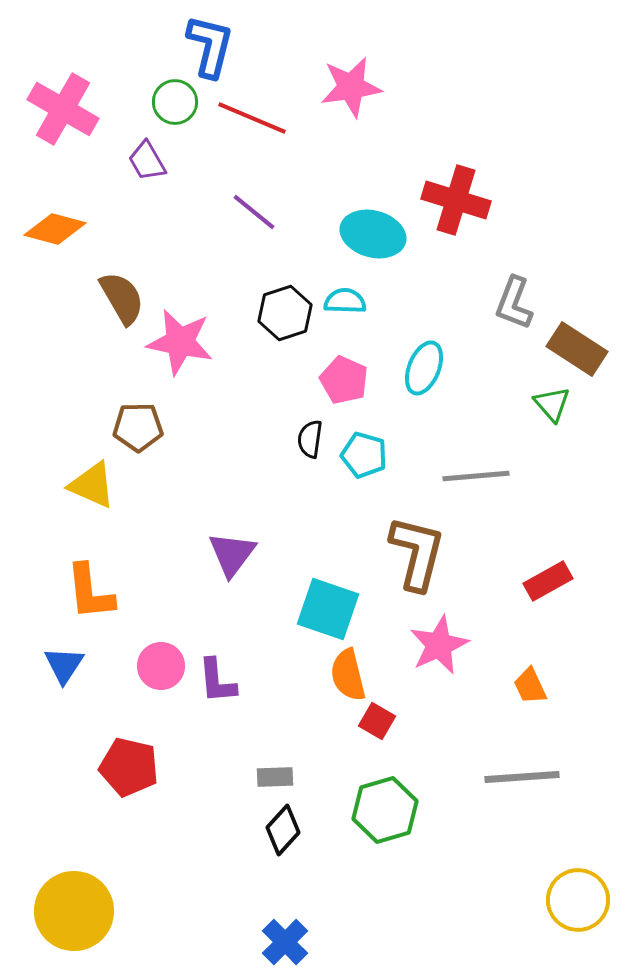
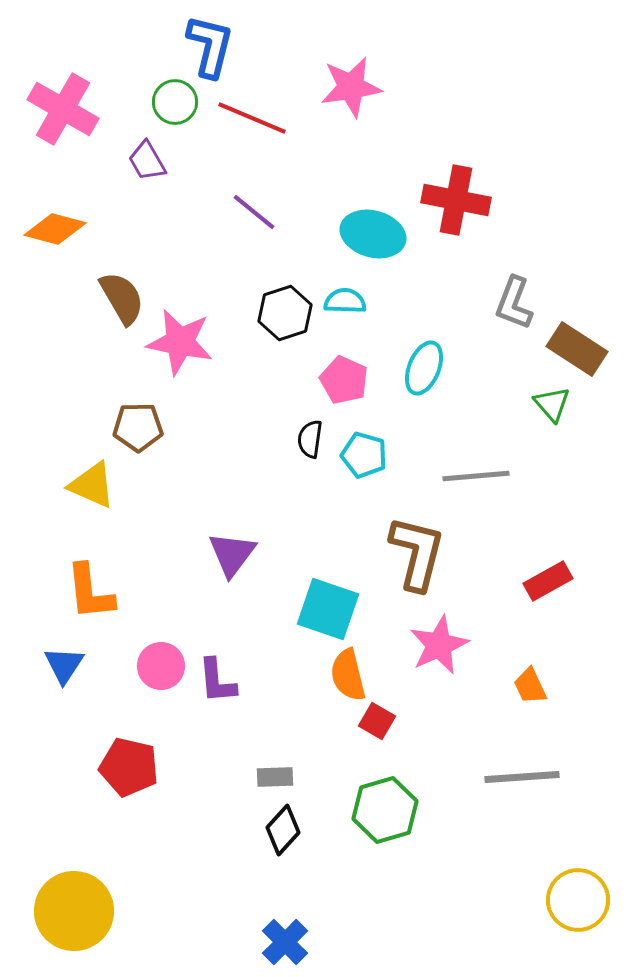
red cross at (456, 200): rotated 6 degrees counterclockwise
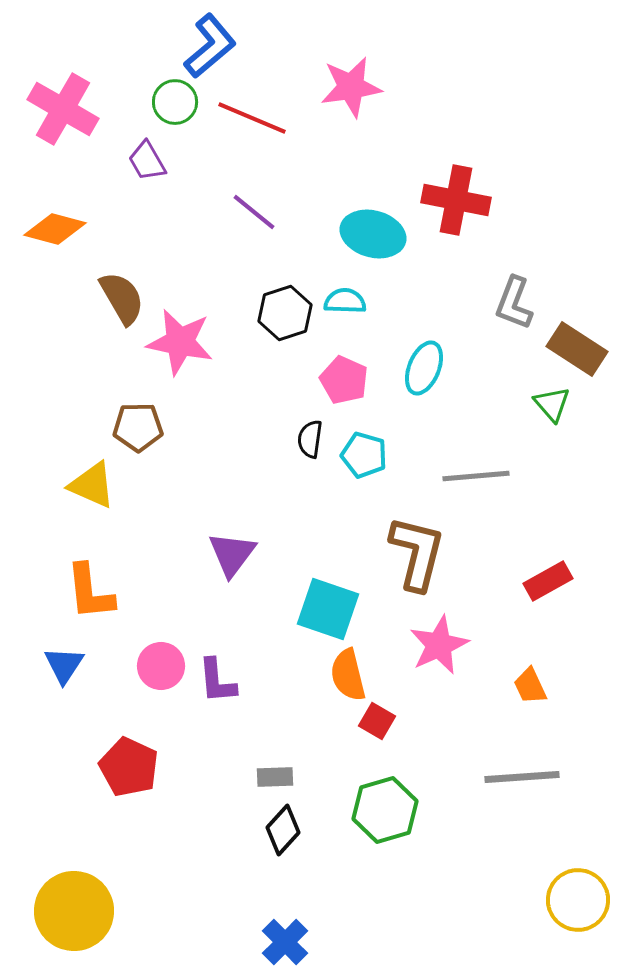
blue L-shape at (210, 46): rotated 36 degrees clockwise
red pentagon at (129, 767): rotated 12 degrees clockwise
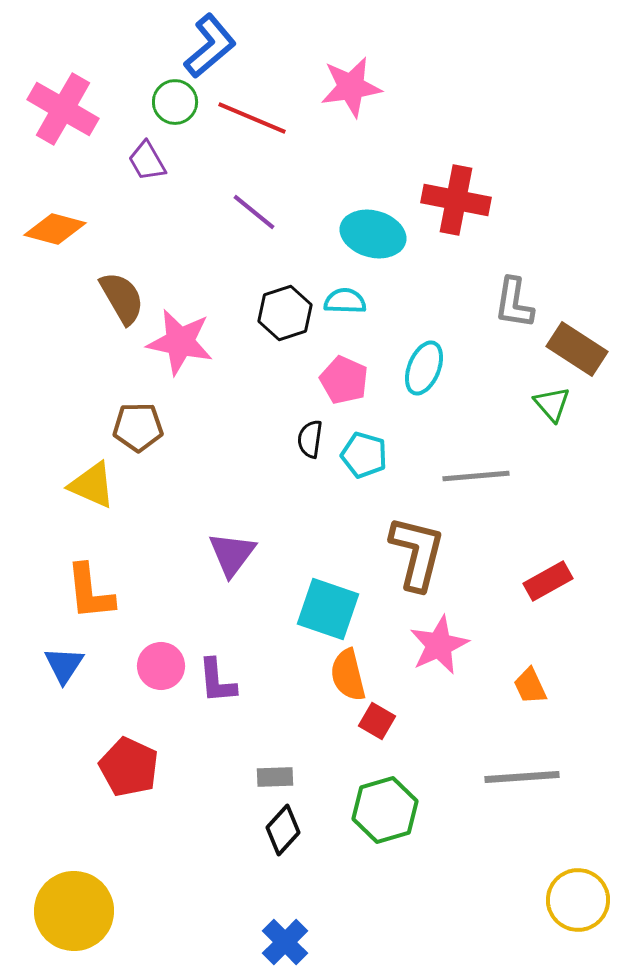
gray L-shape at (514, 303): rotated 12 degrees counterclockwise
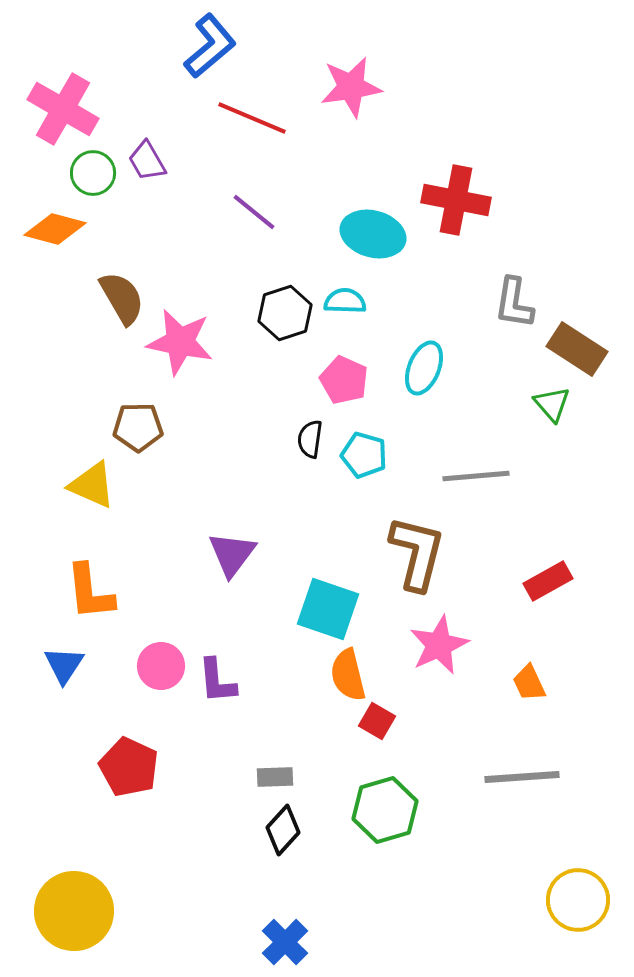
green circle at (175, 102): moved 82 px left, 71 px down
orange trapezoid at (530, 686): moved 1 px left, 3 px up
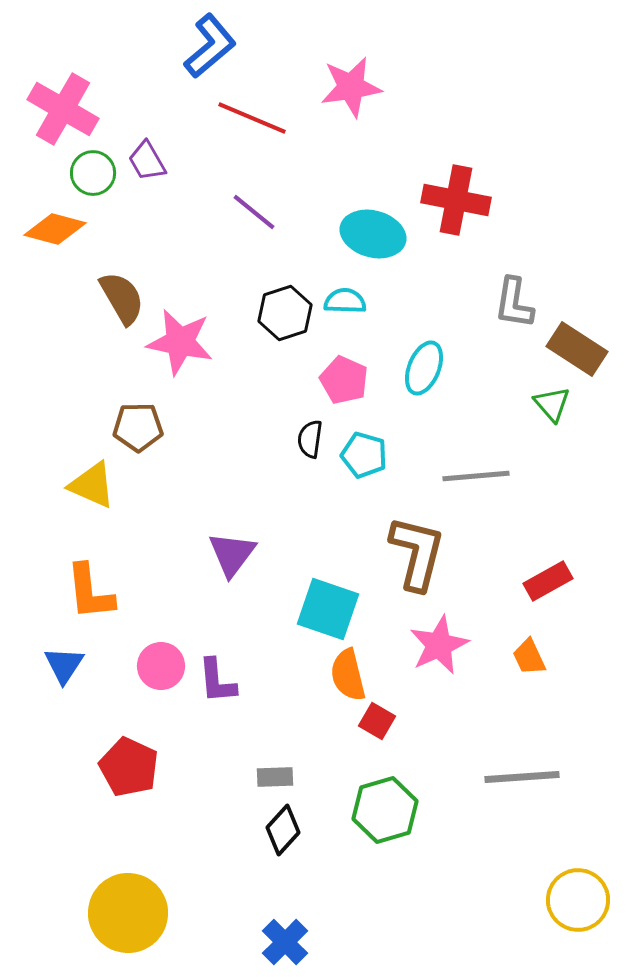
orange trapezoid at (529, 683): moved 26 px up
yellow circle at (74, 911): moved 54 px right, 2 px down
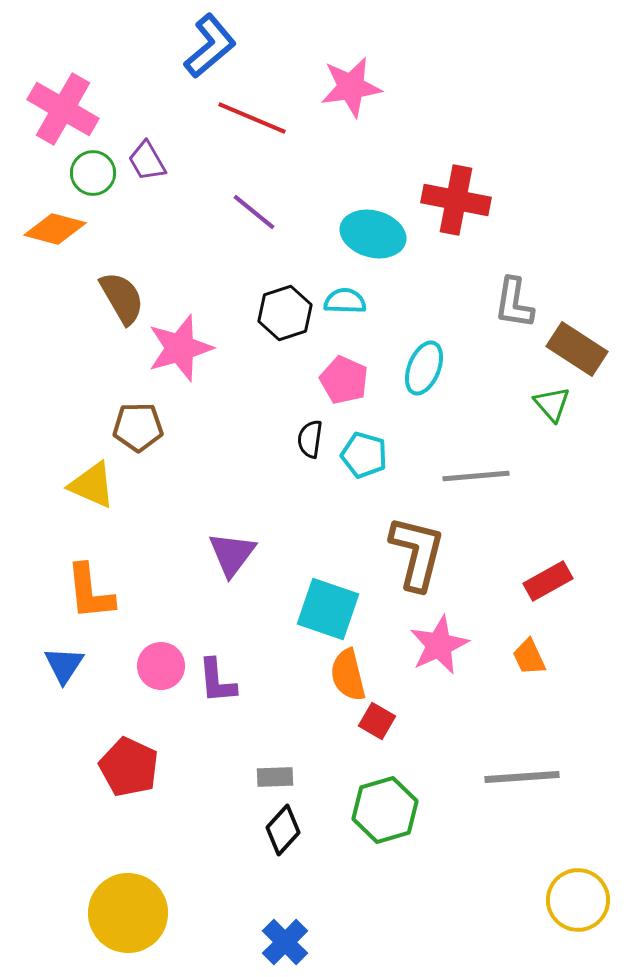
pink star at (180, 342): moved 6 px down; rotated 28 degrees counterclockwise
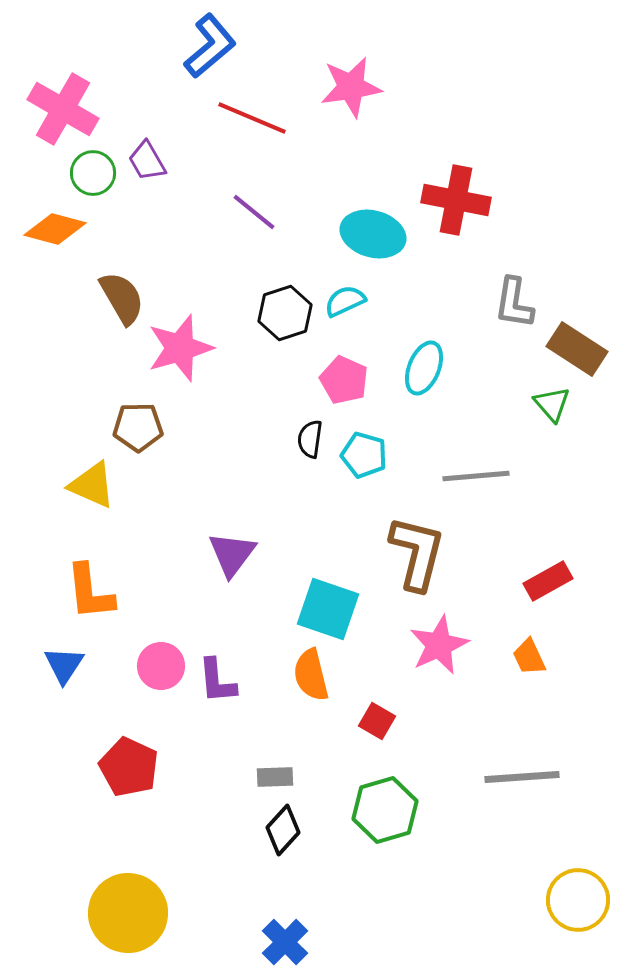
cyan semicircle at (345, 301): rotated 27 degrees counterclockwise
orange semicircle at (348, 675): moved 37 px left
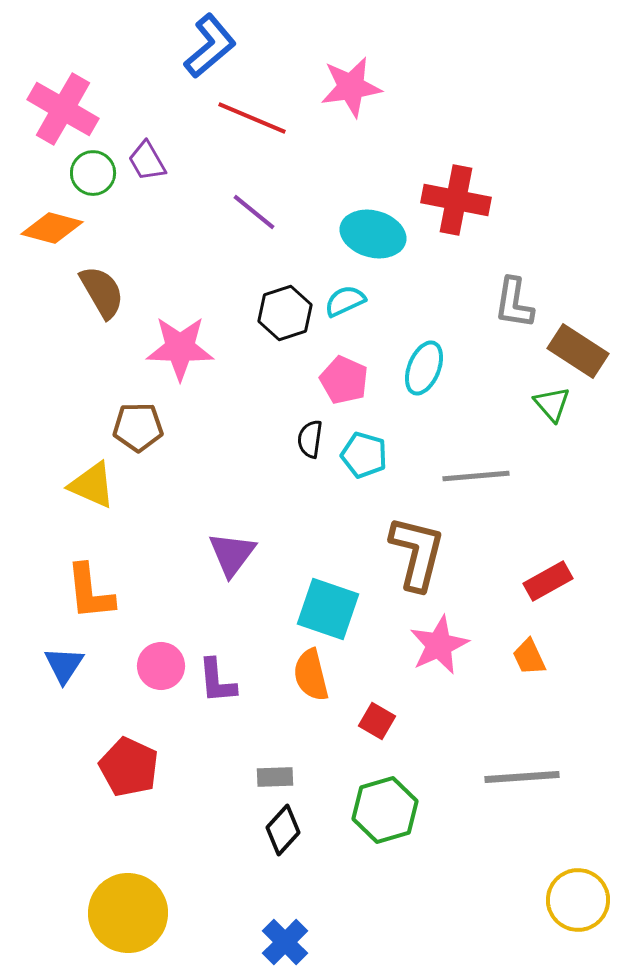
orange diamond at (55, 229): moved 3 px left, 1 px up
brown semicircle at (122, 298): moved 20 px left, 6 px up
pink star at (180, 348): rotated 18 degrees clockwise
brown rectangle at (577, 349): moved 1 px right, 2 px down
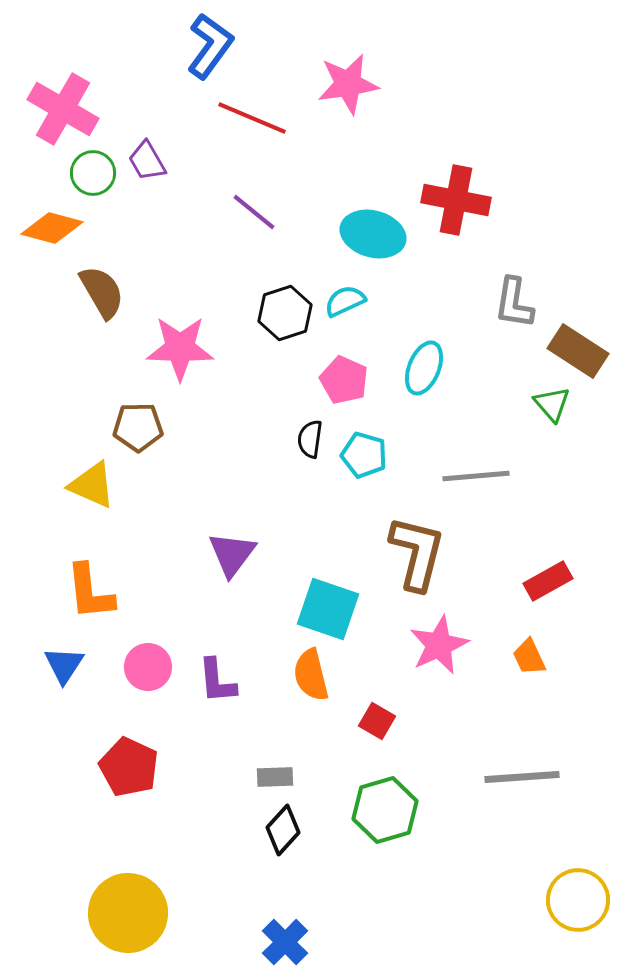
blue L-shape at (210, 46): rotated 14 degrees counterclockwise
pink star at (351, 87): moved 3 px left, 3 px up
pink circle at (161, 666): moved 13 px left, 1 px down
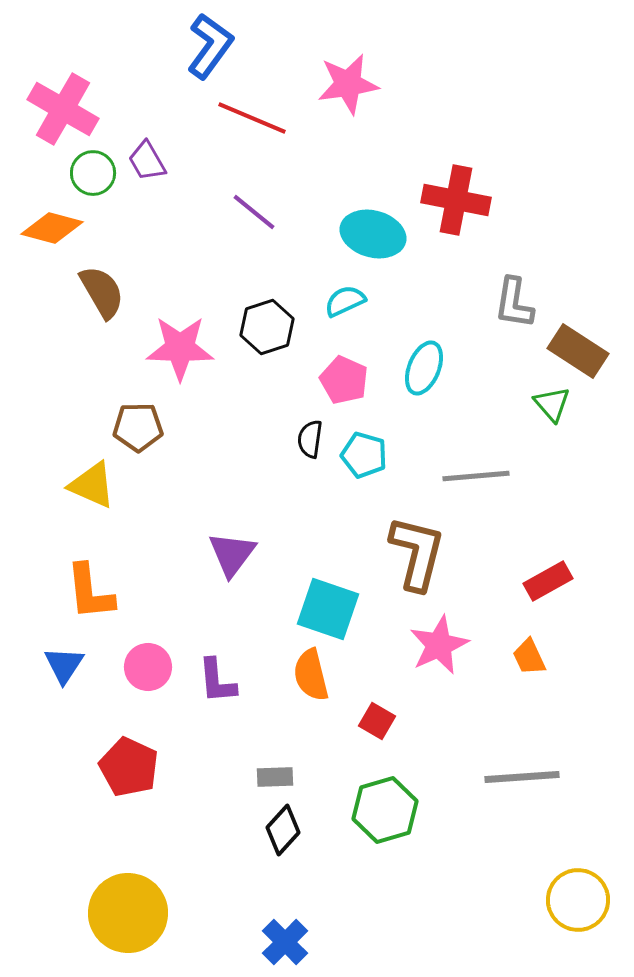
black hexagon at (285, 313): moved 18 px left, 14 px down
